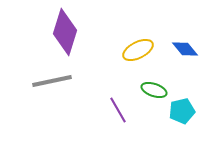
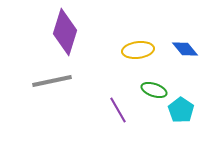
yellow ellipse: rotated 20 degrees clockwise
cyan pentagon: moved 1 px left, 1 px up; rotated 25 degrees counterclockwise
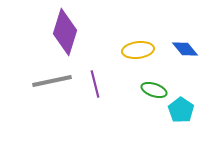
purple line: moved 23 px left, 26 px up; rotated 16 degrees clockwise
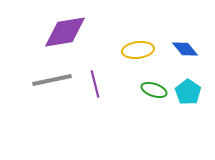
purple diamond: rotated 63 degrees clockwise
gray line: moved 1 px up
cyan pentagon: moved 7 px right, 18 px up
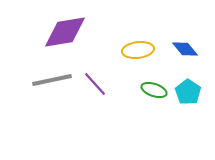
purple line: rotated 28 degrees counterclockwise
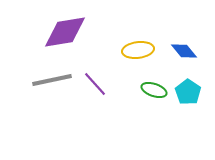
blue diamond: moved 1 px left, 2 px down
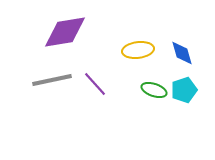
blue diamond: moved 2 px left, 2 px down; rotated 24 degrees clockwise
cyan pentagon: moved 4 px left, 2 px up; rotated 20 degrees clockwise
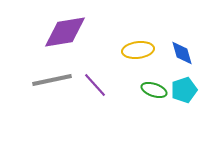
purple line: moved 1 px down
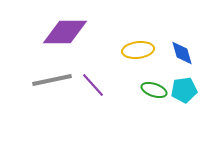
purple diamond: rotated 9 degrees clockwise
purple line: moved 2 px left
cyan pentagon: rotated 10 degrees clockwise
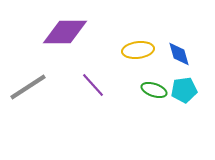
blue diamond: moved 3 px left, 1 px down
gray line: moved 24 px left, 7 px down; rotated 21 degrees counterclockwise
